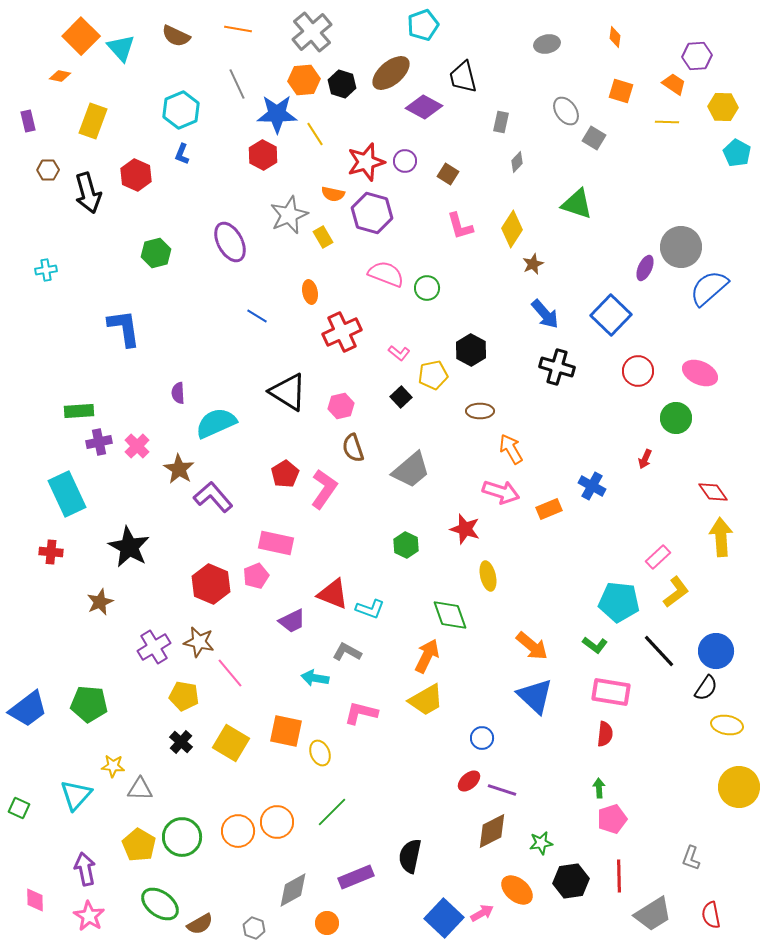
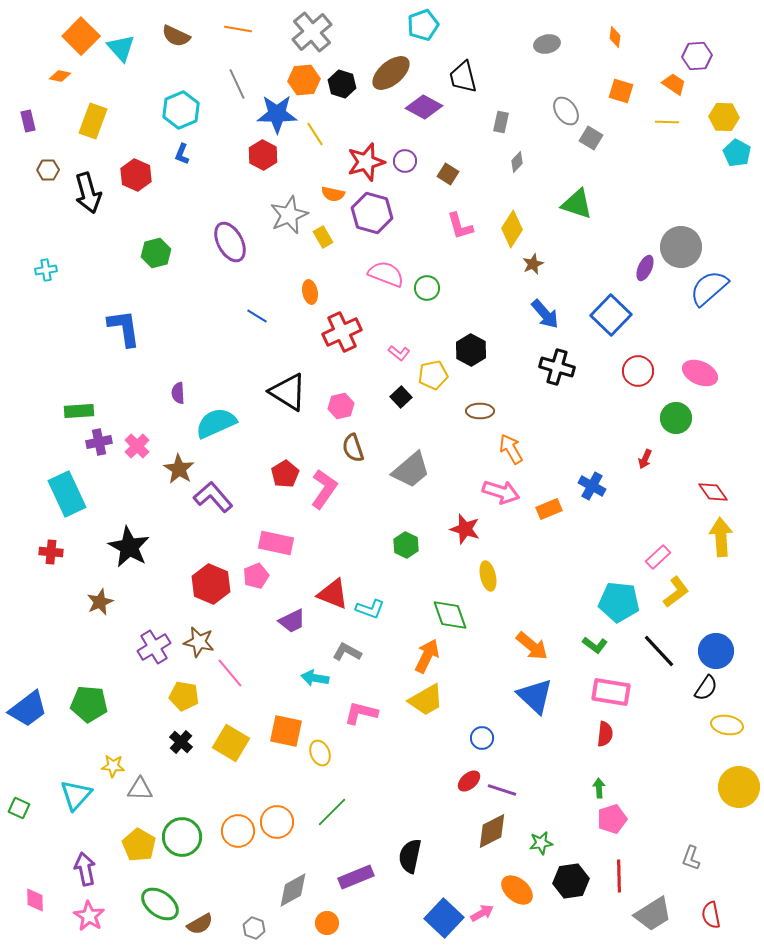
yellow hexagon at (723, 107): moved 1 px right, 10 px down
gray square at (594, 138): moved 3 px left
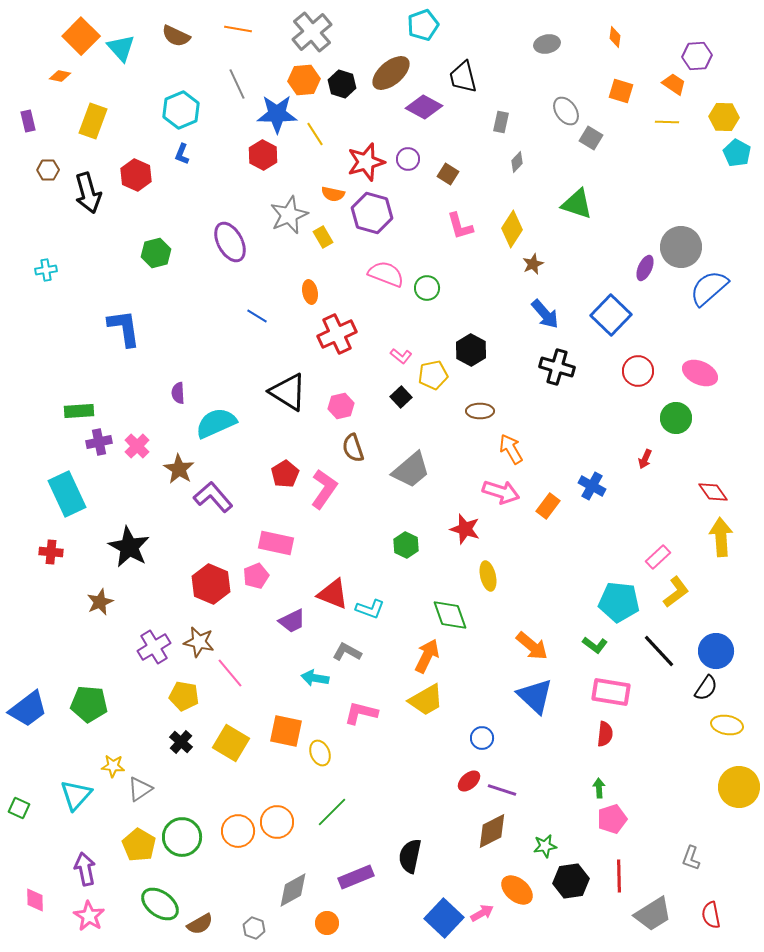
purple circle at (405, 161): moved 3 px right, 2 px up
red cross at (342, 332): moved 5 px left, 2 px down
pink L-shape at (399, 353): moved 2 px right, 3 px down
orange rectangle at (549, 509): moved 1 px left, 3 px up; rotated 30 degrees counterclockwise
gray triangle at (140, 789): rotated 36 degrees counterclockwise
green star at (541, 843): moved 4 px right, 3 px down
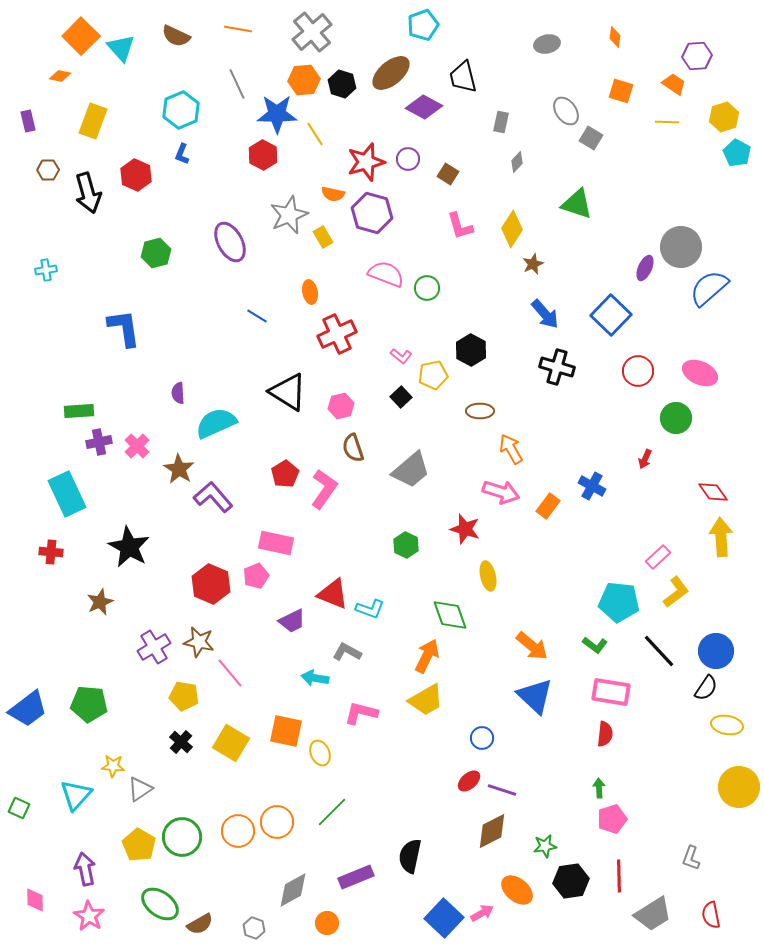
yellow hexagon at (724, 117): rotated 20 degrees counterclockwise
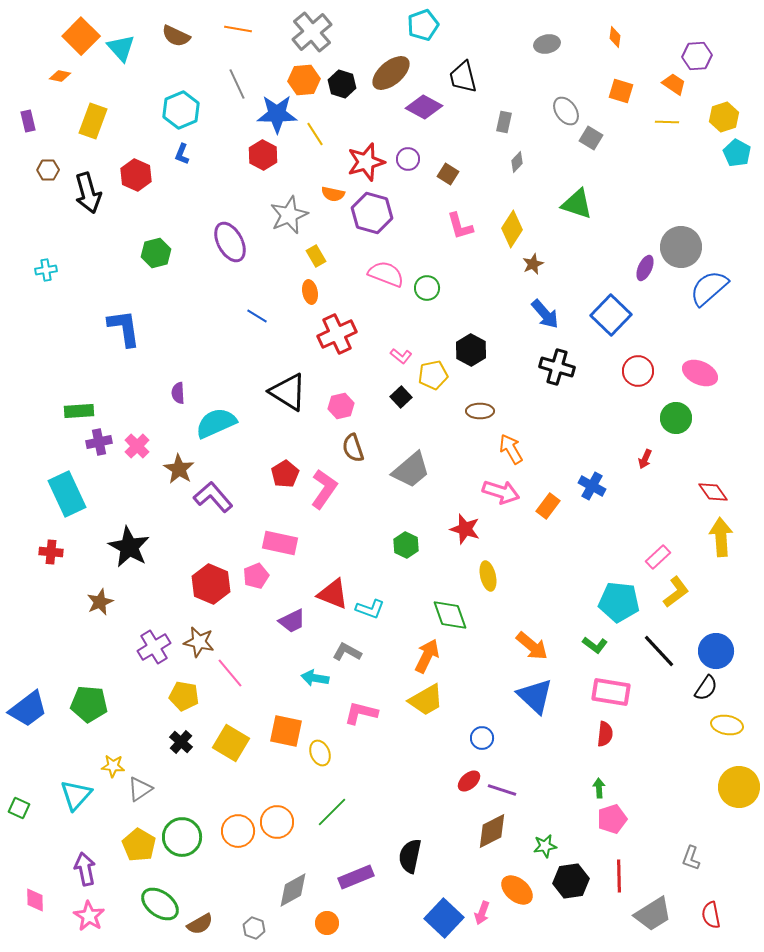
gray rectangle at (501, 122): moved 3 px right
yellow rectangle at (323, 237): moved 7 px left, 19 px down
pink rectangle at (276, 543): moved 4 px right
pink arrow at (482, 913): rotated 140 degrees clockwise
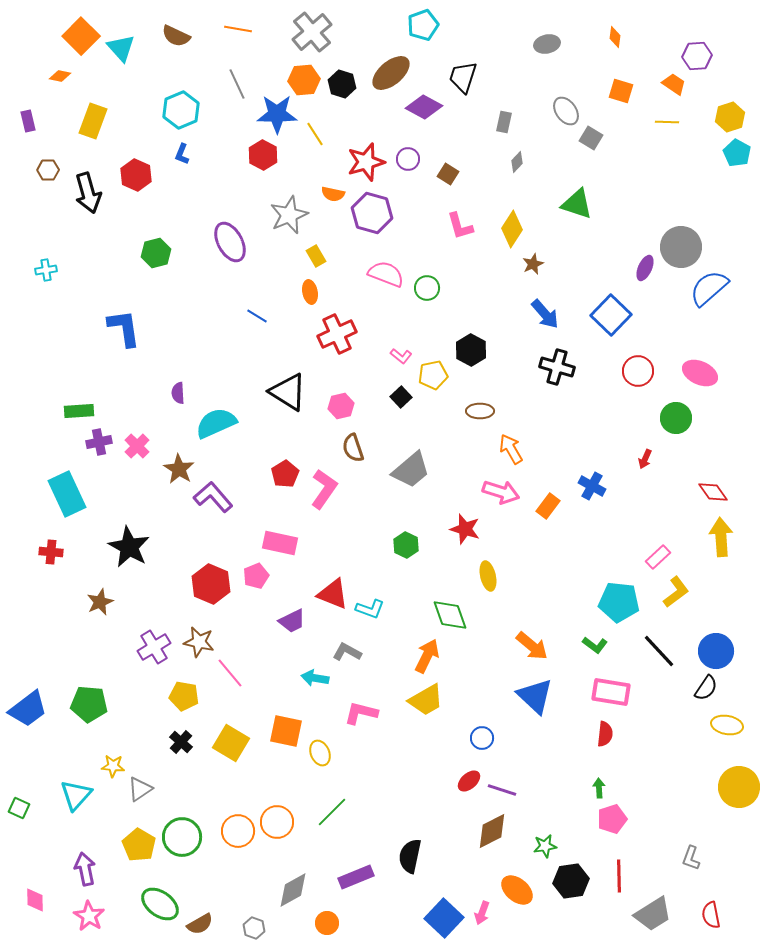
black trapezoid at (463, 77): rotated 32 degrees clockwise
yellow hexagon at (724, 117): moved 6 px right
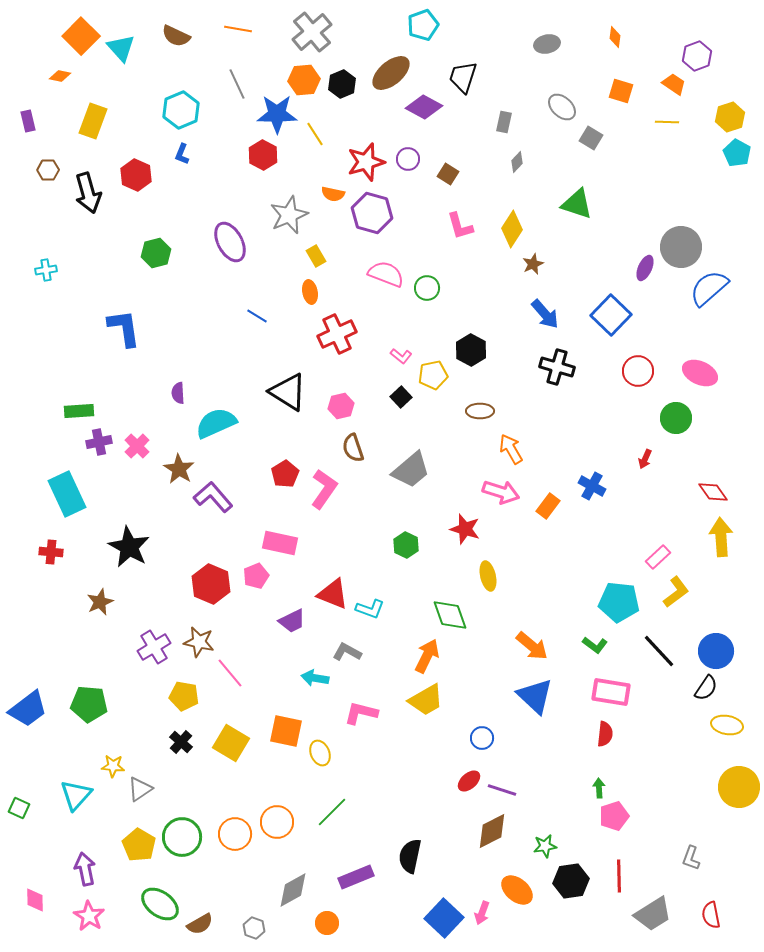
purple hexagon at (697, 56): rotated 16 degrees counterclockwise
black hexagon at (342, 84): rotated 20 degrees clockwise
gray ellipse at (566, 111): moved 4 px left, 4 px up; rotated 12 degrees counterclockwise
pink pentagon at (612, 819): moved 2 px right, 3 px up
orange circle at (238, 831): moved 3 px left, 3 px down
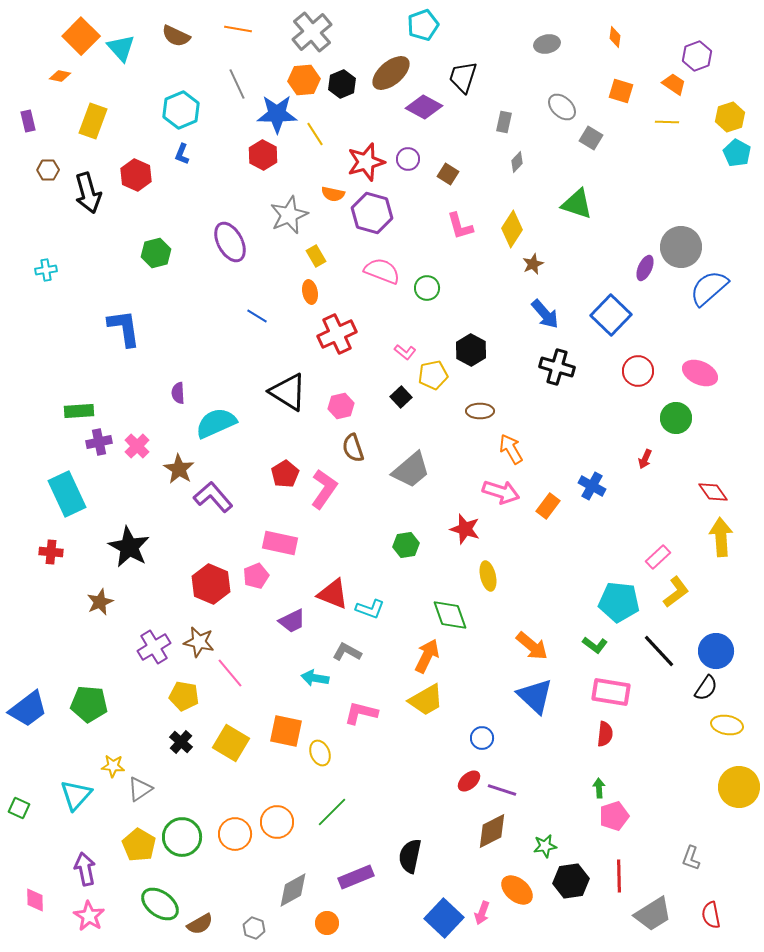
pink semicircle at (386, 274): moved 4 px left, 3 px up
pink L-shape at (401, 356): moved 4 px right, 4 px up
green hexagon at (406, 545): rotated 25 degrees clockwise
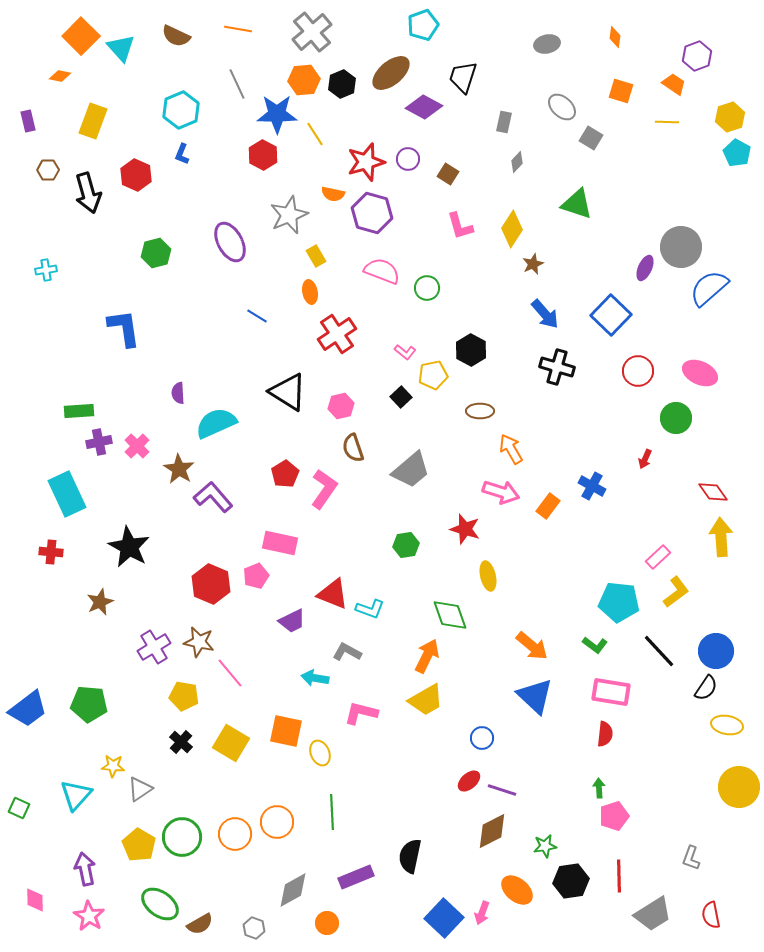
red cross at (337, 334): rotated 9 degrees counterclockwise
green line at (332, 812): rotated 48 degrees counterclockwise
